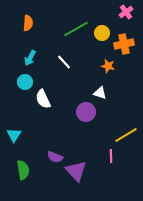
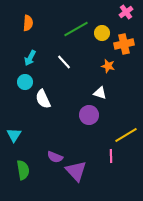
purple circle: moved 3 px right, 3 px down
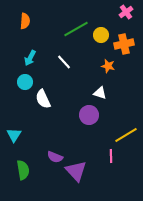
orange semicircle: moved 3 px left, 2 px up
yellow circle: moved 1 px left, 2 px down
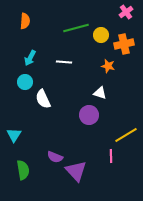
green line: moved 1 px up; rotated 15 degrees clockwise
white line: rotated 42 degrees counterclockwise
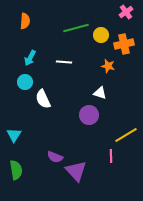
green semicircle: moved 7 px left
